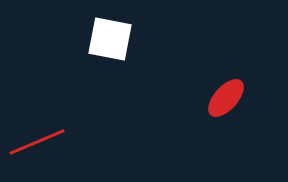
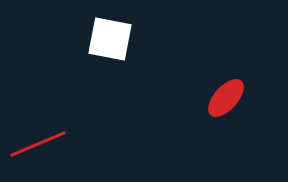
red line: moved 1 px right, 2 px down
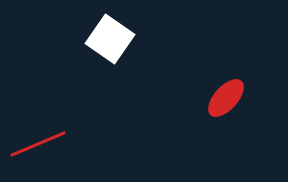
white square: rotated 24 degrees clockwise
